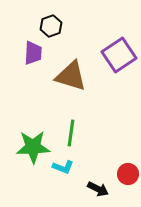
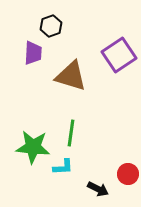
green star: rotated 8 degrees clockwise
cyan L-shape: rotated 25 degrees counterclockwise
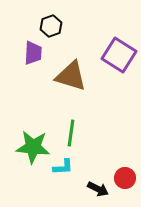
purple square: rotated 24 degrees counterclockwise
red circle: moved 3 px left, 4 px down
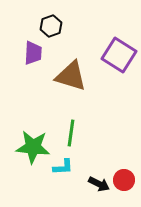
red circle: moved 1 px left, 2 px down
black arrow: moved 1 px right, 5 px up
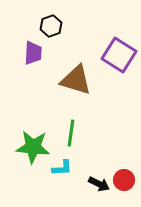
brown triangle: moved 5 px right, 4 px down
cyan L-shape: moved 1 px left, 1 px down
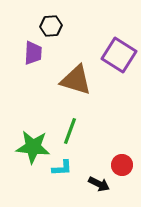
black hexagon: rotated 15 degrees clockwise
green line: moved 1 px left, 2 px up; rotated 12 degrees clockwise
red circle: moved 2 px left, 15 px up
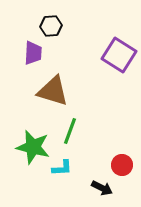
brown triangle: moved 23 px left, 11 px down
green star: rotated 8 degrees clockwise
black arrow: moved 3 px right, 4 px down
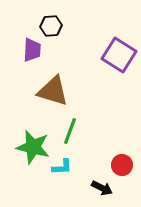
purple trapezoid: moved 1 px left, 3 px up
cyan L-shape: moved 1 px up
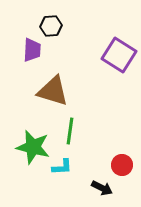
green line: rotated 12 degrees counterclockwise
